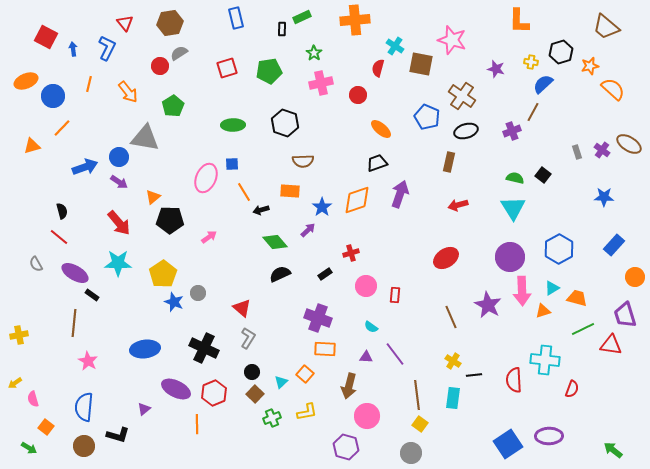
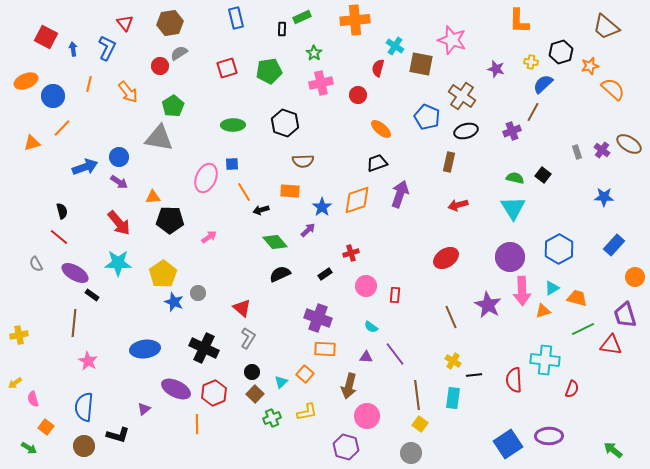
gray triangle at (145, 138): moved 14 px right
orange triangle at (32, 146): moved 3 px up
orange triangle at (153, 197): rotated 35 degrees clockwise
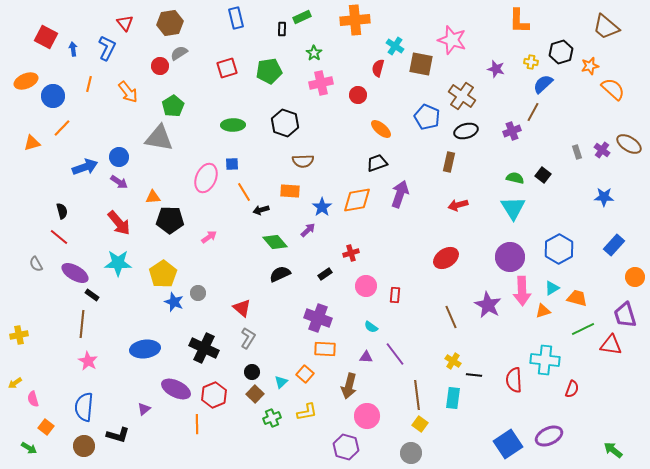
orange diamond at (357, 200): rotated 8 degrees clockwise
brown line at (74, 323): moved 8 px right, 1 px down
black line at (474, 375): rotated 14 degrees clockwise
red hexagon at (214, 393): moved 2 px down
purple ellipse at (549, 436): rotated 24 degrees counterclockwise
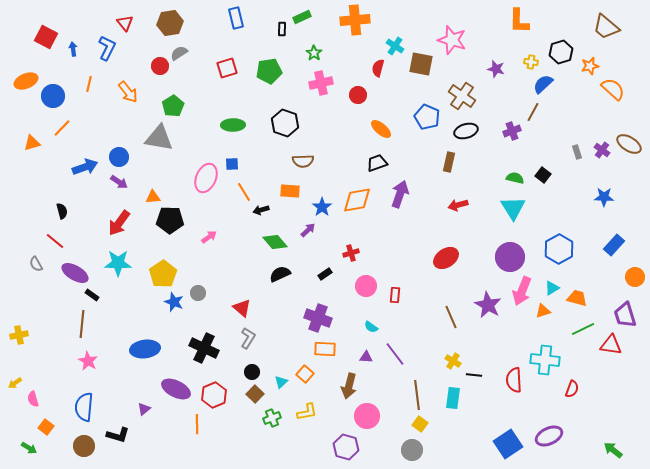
red arrow at (119, 223): rotated 76 degrees clockwise
red line at (59, 237): moved 4 px left, 4 px down
pink arrow at (522, 291): rotated 24 degrees clockwise
gray circle at (411, 453): moved 1 px right, 3 px up
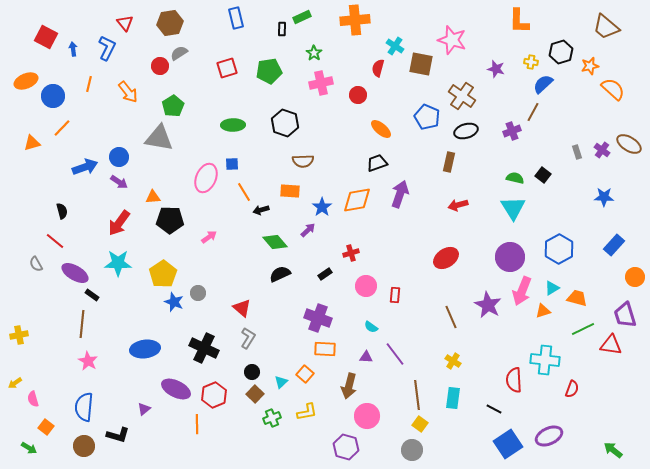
black line at (474, 375): moved 20 px right, 34 px down; rotated 21 degrees clockwise
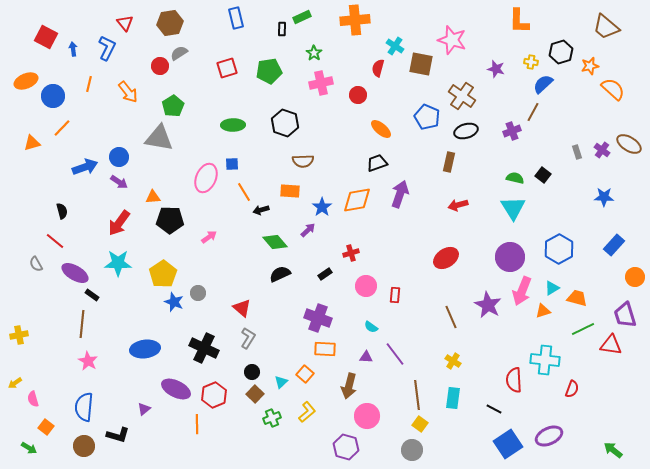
yellow L-shape at (307, 412): rotated 30 degrees counterclockwise
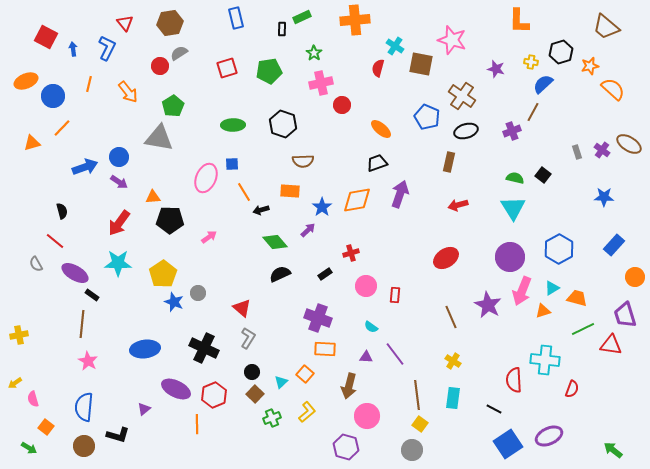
red circle at (358, 95): moved 16 px left, 10 px down
black hexagon at (285, 123): moved 2 px left, 1 px down
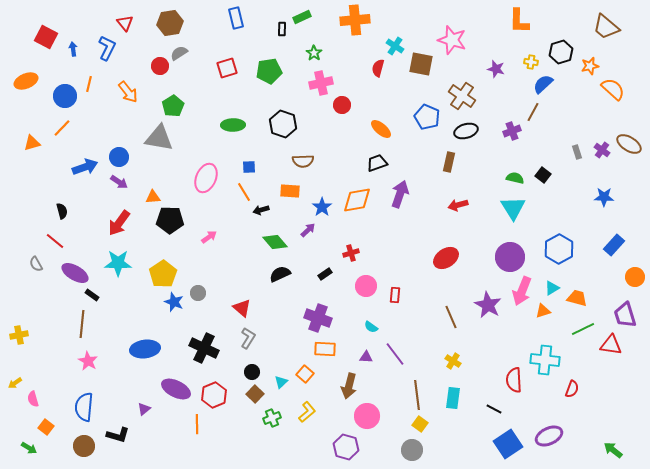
blue circle at (53, 96): moved 12 px right
blue square at (232, 164): moved 17 px right, 3 px down
